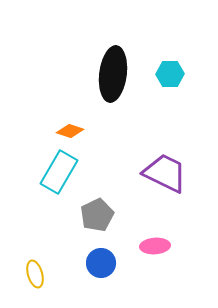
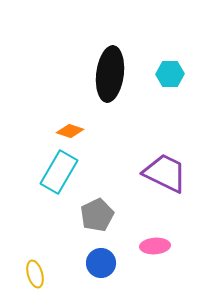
black ellipse: moved 3 px left
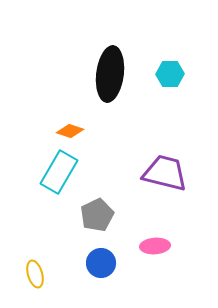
purple trapezoid: rotated 12 degrees counterclockwise
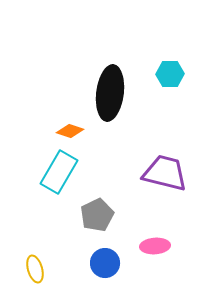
black ellipse: moved 19 px down
blue circle: moved 4 px right
yellow ellipse: moved 5 px up
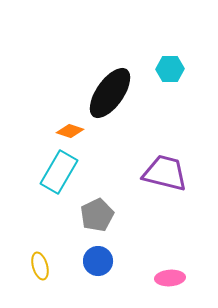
cyan hexagon: moved 5 px up
black ellipse: rotated 28 degrees clockwise
pink ellipse: moved 15 px right, 32 px down
blue circle: moved 7 px left, 2 px up
yellow ellipse: moved 5 px right, 3 px up
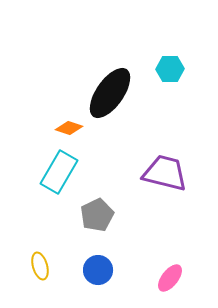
orange diamond: moved 1 px left, 3 px up
blue circle: moved 9 px down
pink ellipse: rotated 48 degrees counterclockwise
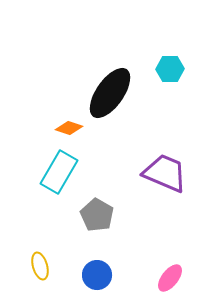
purple trapezoid: rotated 9 degrees clockwise
gray pentagon: rotated 16 degrees counterclockwise
blue circle: moved 1 px left, 5 px down
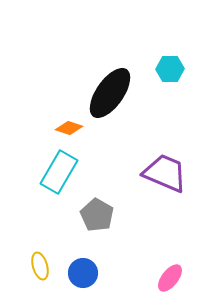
blue circle: moved 14 px left, 2 px up
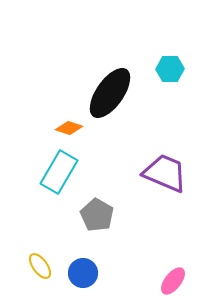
yellow ellipse: rotated 20 degrees counterclockwise
pink ellipse: moved 3 px right, 3 px down
